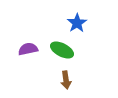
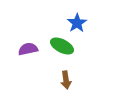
green ellipse: moved 4 px up
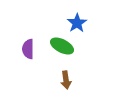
purple semicircle: rotated 78 degrees counterclockwise
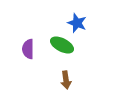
blue star: rotated 18 degrees counterclockwise
green ellipse: moved 1 px up
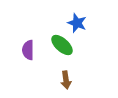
green ellipse: rotated 15 degrees clockwise
purple semicircle: moved 1 px down
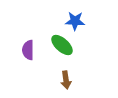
blue star: moved 2 px left, 2 px up; rotated 18 degrees counterclockwise
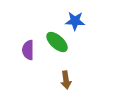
green ellipse: moved 5 px left, 3 px up
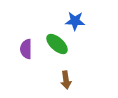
green ellipse: moved 2 px down
purple semicircle: moved 2 px left, 1 px up
